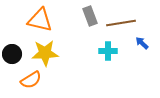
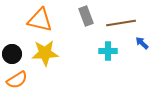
gray rectangle: moved 4 px left
orange semicircle: moved 14 px left
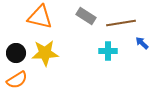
gray rectangle: rotated 36 degrees counterclockwise
orange triangle: moved 3 px up
black circle: moved 4 px right, 1 px up
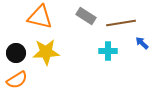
yellow star: moved 1 px right, 1 px up
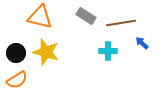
yellow star: rotated 20 degrees clockwise
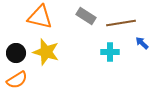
cyan cross: moved 2 px right, 1 px down
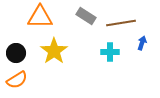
orange triangle: rotated 12 degrees counterclockwise
blue arrow: rotated 64 degrees clockwise
yellow star: moved 8 px right, 1 px up; rotated 20 degrees clockwise
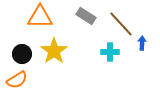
brown line: moved 1 px down; rotated 56 degrees clockwise
blue arrow: rotated 16 degrees counterclockwise
black circle: moved 6 px right, 1 px down
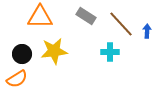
blue arrow: moved 5 px right, 12 px up
yellow star: rotated 28 degrees clockwise
orange semicircle: moved 1 px up
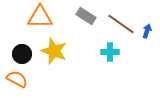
brown line: rotated 12 degrees counterclockwise
blue arrow: rotated 16 degrees clockwise
yellow star: rotated 28 degrees clockwise
orange semicircle: rotated 120 degrees counterclockwise
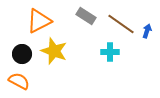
orange triangle: moved 1 px left, 4 px down; rotated 28 degrees counterclockwise
orange semicircle: moved 2 px right, 2 px down
